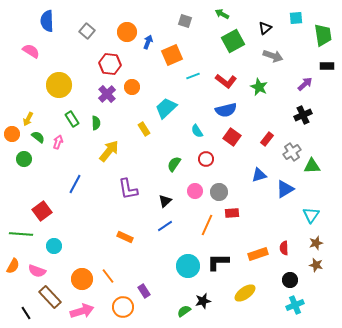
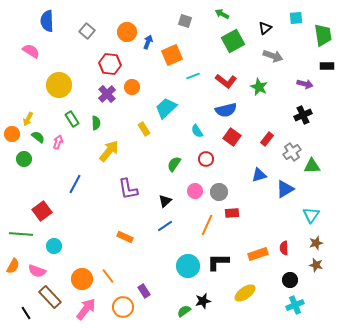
purple arrow at (305, 84): rotated 56 degrees clockwise
pink arrow at (82, 311): moved 4 px right, 2 px up; rotated 35 degrees counterclockwise
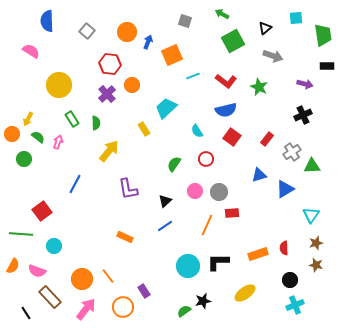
orange circle at (132, 87): moved 2 px up
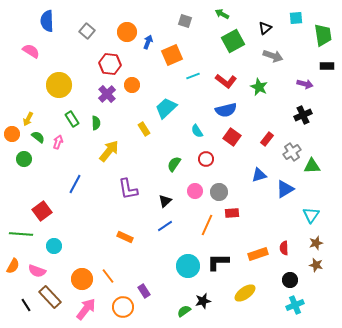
black line at (26, 313): moved 8 px up
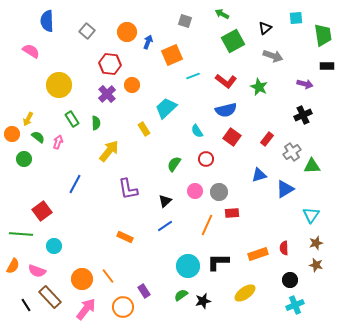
green semicircle at (184, 311): moved 3 px left, 16 px up
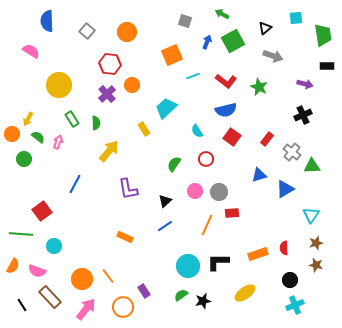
blue arrow at (148, 42): moved 59 px right
gray cross at (292, 152): rotated 18 degrees counterclockwise
black line at (26, 305): moved 4 px left
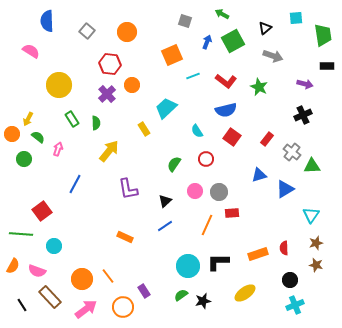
pink arrow at (58, 142): moved 7 px down
pink arrow at (86, 309): rotated 15 degrees clockwise
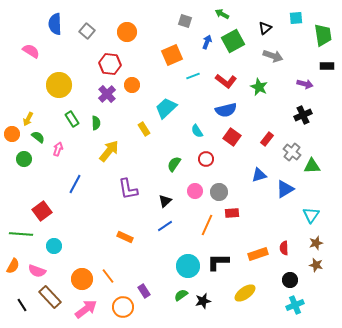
blue semicircle at (47, 21): moved 8 px right, 3 px down
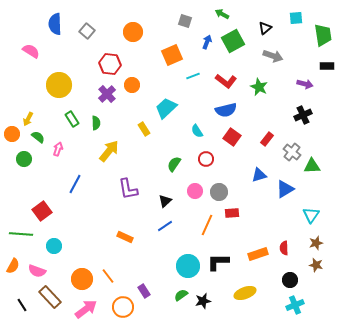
orange circle at (127, 32): moved 6 px right
yellow ellipse at (245, 293): rotated 15 degrees clockwise
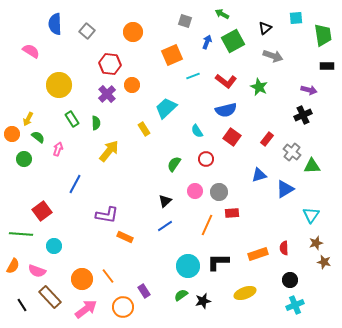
purple arrow at (305, 84): moved 4 px right, 6 px down
purple L-shape at (128, 189): moved 21 px left, 26 px down; rotated 70 degrees counterclockwise
brown star at (316, 265): moved 8 px right, 3 px up
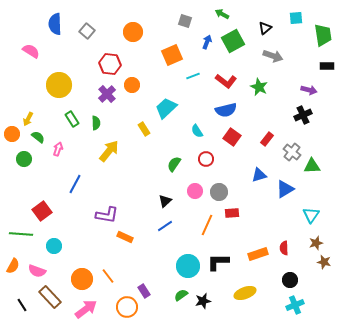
orange circle at (123, 307): moved 4 px right
